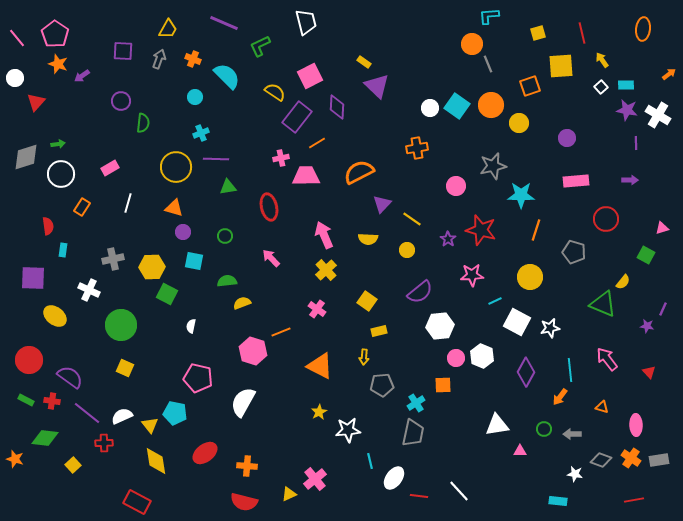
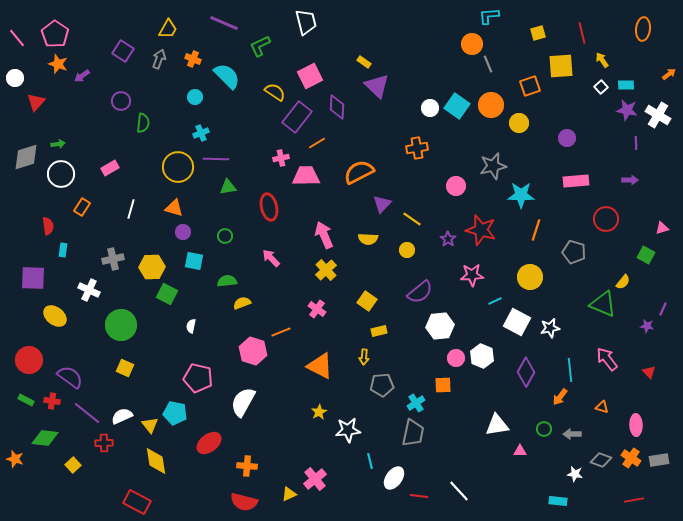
purple square at (123, 51): rotated 30 degrees clockwise
yellow circle at (176, 167): moved 2 px right
white line at (128, 203): moved 3 px right, 6 px down
red ellipse at (205, 453): moved 4 px right, 10 px up
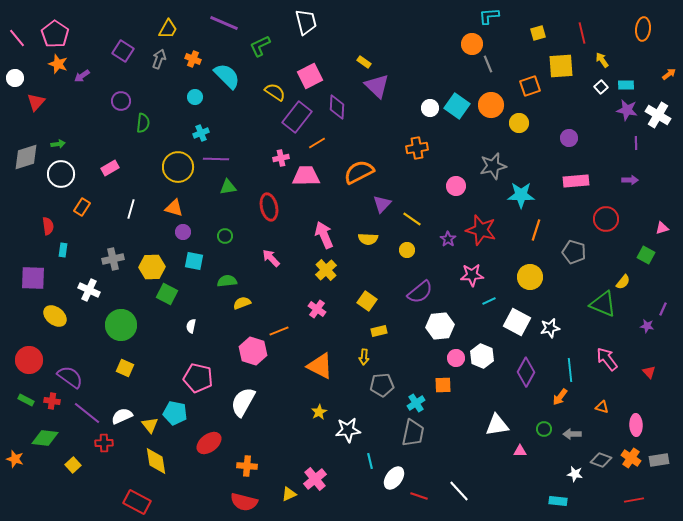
purple circle at (567, 138): moved 2 px right
cyan line at (495, 301): moved 6 px left
orange line at (281, 332): moved 2 px left, 1 px up
red line at (419, 496): rotated 12 degrees clockwise
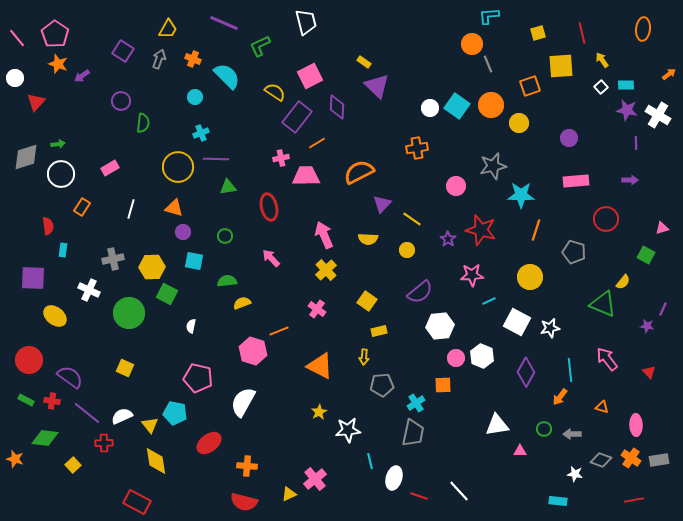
green circle at (121, 325): moved 8 px right, 12 px up
white ellipse at (394, 478): rotated 20 degrees counterclockwise
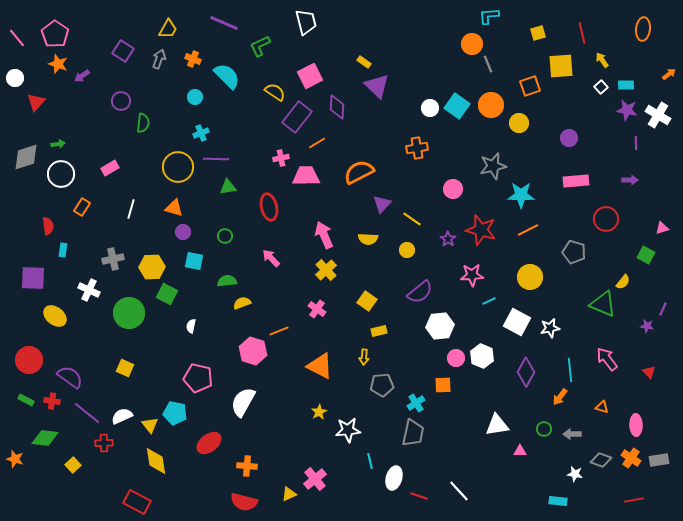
pink circle at (456, 186): moved 3 px left, 3 px down
orange line at (536, 230): moved 8 px left; rotated 45 degrees clockwise
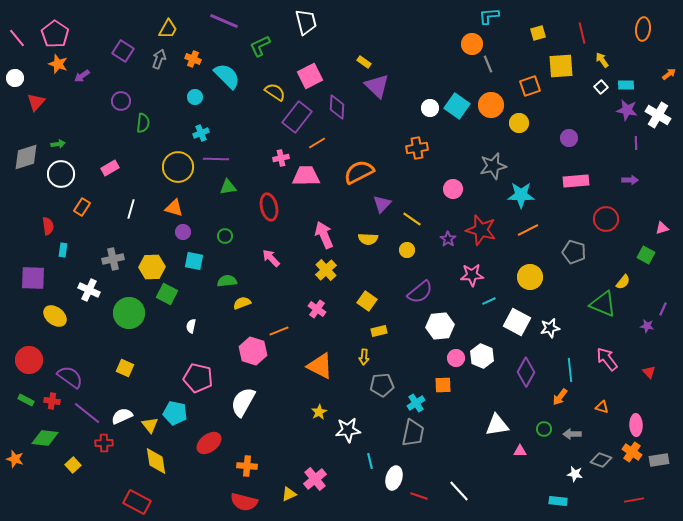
purple line at (224, 23): moved 2 px up
orange cross at (631, 458): moved 1 px right, 6 px up
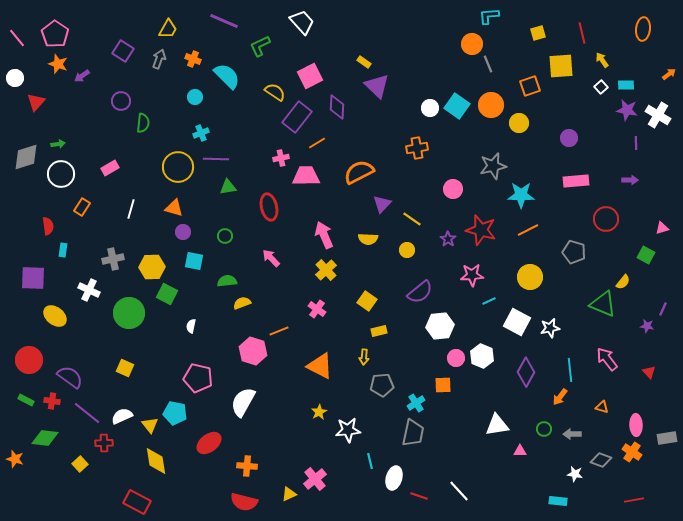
white trapezoid at (306, 22): moved 4 px left; rotated 28 degrees counterclockwise
gray rectangle at (659, 460): moved 8 px right, 22 px up
yellow square at (73, 465): moved 7 px right, 1 px up
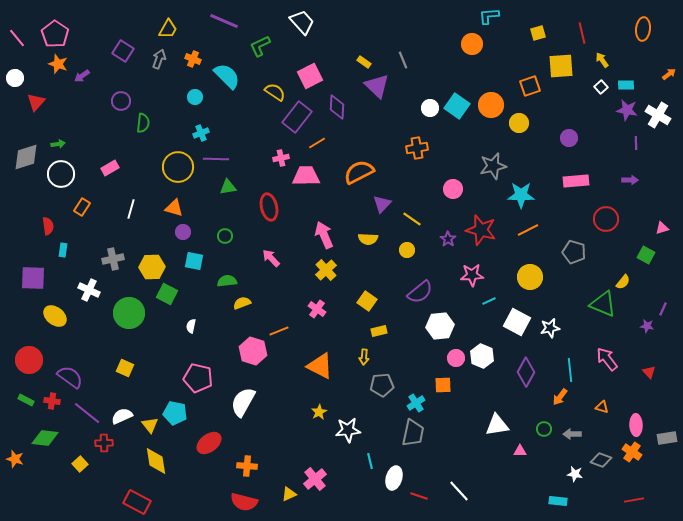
gray line at (488, 64): moved 85 px left, 4 px up
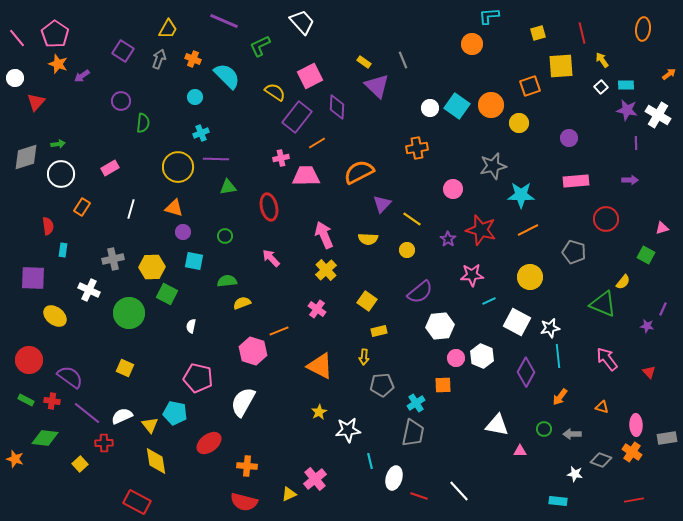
cyan line at (570, 370): moved 12 px left, 14 px up
white triangle at (497, 425): rotated 20 degrees clockwise
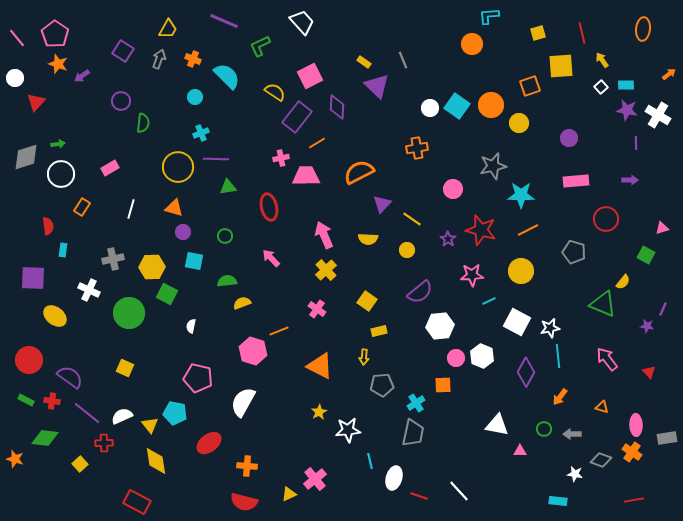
yellow circle at (530, 277): moved 9 px left, 6 px up
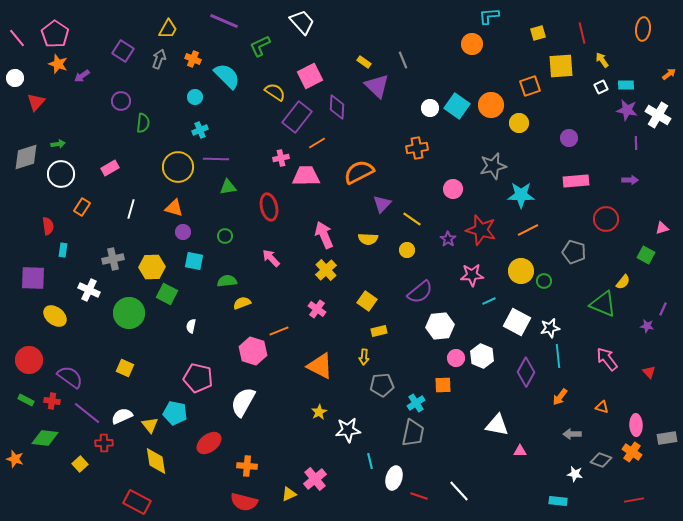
white square at (601, 87): rotated 16 degrees clockwise
cyan cross at (201, 133): moved 1 px left, 3 px up
green circle at (544, 429): moved 148 px up
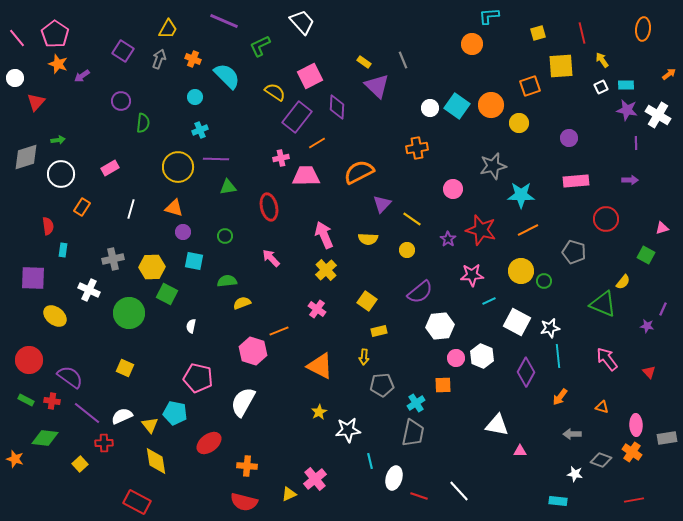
green arrow at (58, 144): moved 4 px up
